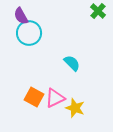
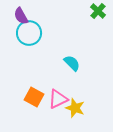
pink triangle: moved 3 px right, 1 px down
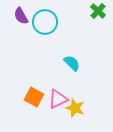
cyan circle: moved 16 px right, 11 px up
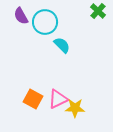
cyan semicircle: moved 10 px left, 18 px up
orange square: moved 1 px left, 2 px down
yellow star: rotated 18 degrees counterclockwise
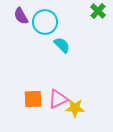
orange square: rotated 30 degrees counterclockwise
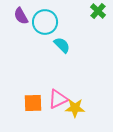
orange square: moved 4 px down
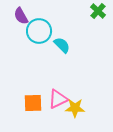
cyan circle: moved 6 px left, 9 px down
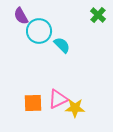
green cross: moved 4 px down
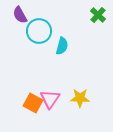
purple semicircle: moved 1 px left, 1 px up
cyan semicircle: moved 1 px down; rotated 60 degrees clockwise
pink triangle: moved 8 px left; rotated 30 degrees counterclockwise
orange square: rotated 30 degrees clockwise
yellow star: moved 5 px right, 10 px up
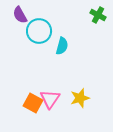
green cross: rotated 14 degrees counterclockwise
yellow star: rotated 18 degrees counterclockwise
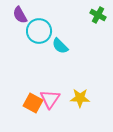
cyan semicircle: moved 2 px left; rotated 120 degrees clockwise
yellow star: rotated 18 degrees clockwise
